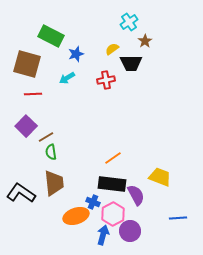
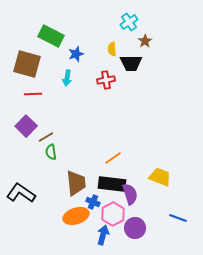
yellow semicircle: rotated 56 degrees counterclockwise
cyan arrow: rotated 49 degrees counterclockwise
brown trapezoid: moved 22 px right
purple semicircle: moved 6 px left, 1 px up; rotated 10 degrees clockwise
blue line: rotated 24 degrees clockwise
purple circle: moved 5 px right, 3 px up
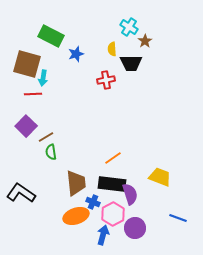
cyan cross: moved 5 px down; rotated 24 degrees counterclockwise
cyan arrow: moved 24 px left
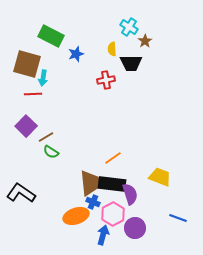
green semicircle: rotated 49 degrees counterclockwise
brown trapezoid: moved 14 px right
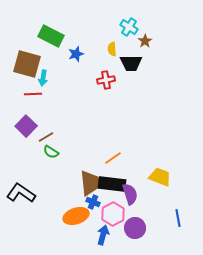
blue line: rotated 60 degrees clockwise
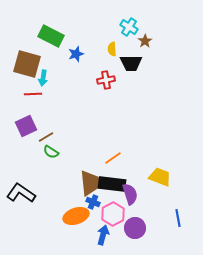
purple square: rotated 20 degrees clockwise
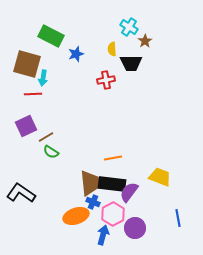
orange line: rotated 24 degrees clockwise
purple semicircle: moved 1 px left, 2 px up; rotated 125 degrees counterclockwise
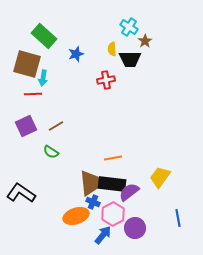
green rectangle: moved 7 px left; rotated 15 degrees clockwise
black trapezoid: moved 1 px left, 4 px up
brown line: moved 10 px right, 11 px up
yellow trapezoid: rotated 75 degrees counterclockwise
purple semicircle: rotated 15 degrees clockwise
blue arrow: rotated 24 degrees clockwise
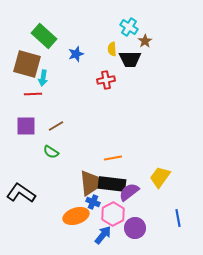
purple square: rotated 25 degrees clockwise
